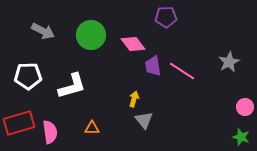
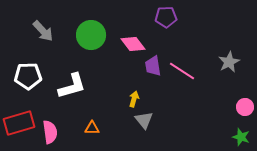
gray arrow: rotated 20 degrees clockwise
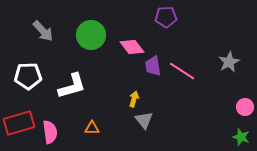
pink diamond: moved 1 px left, 3 px down
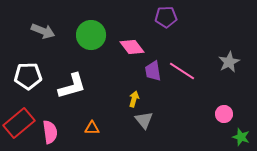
gray arrow: rotated 25 degrees counterclockwise
purple trapezoid: moved 5 px down
pink circle: moved 21 px left, 7 px down
red rectangle: rotated 24 degrees counterclockwise
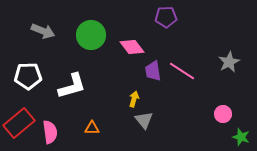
pink circle: moved 1 px left
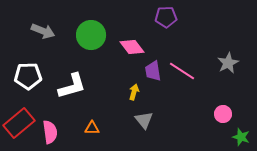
gray star: moved 1 px left, 1 px down
yellow arrow: moved 7 px up
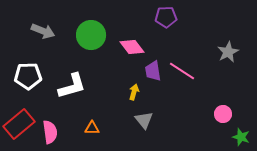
gray star: moved 11 px up
red rectangle: moved 1 px down
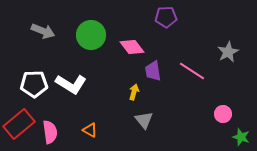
pink line: moved 10 px right
white pentagon: moved 6 px right, 8 px down
white L-shape: moved 1 px left, 2 px up; rotated 48 degrees clockwise
orange triangle: moved 2 px left, 2 px down; rotated 28 degrees clockwise
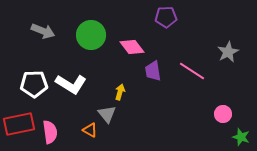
yellow arrow: moved 14 px left
gray triangle: moved 37 px left, 6 px up
red rectangle: rotated 28 degrees clockwise
